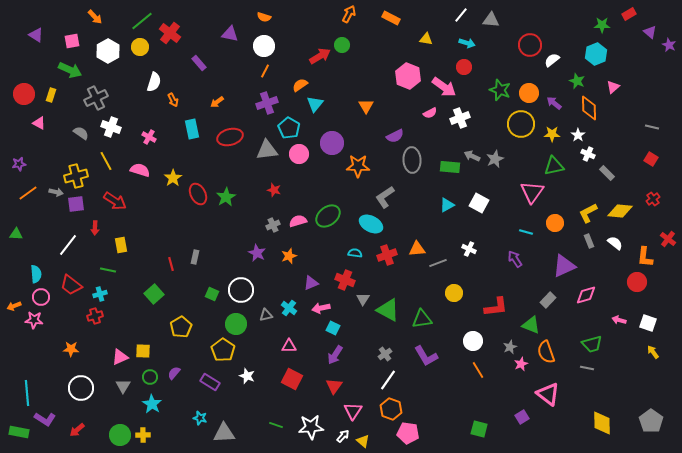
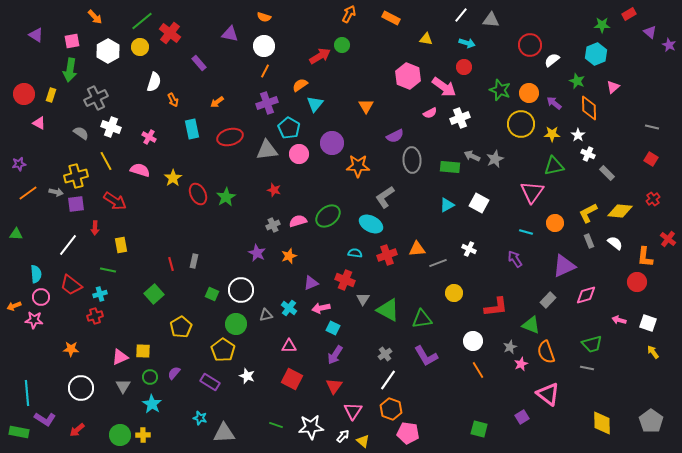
green arrow at (70, 70): rotated 75 degrees clockwise
gray rectangle at (195, 257): moved 1 px left, 4 px down
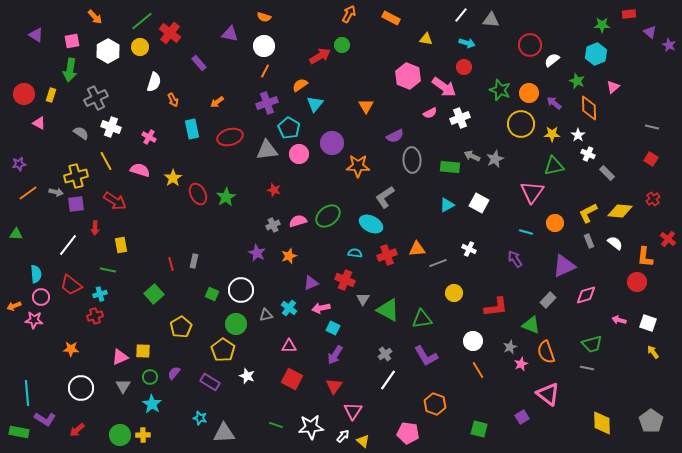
red rectangle at (629, 14): rotated 24 degrees clockwise
orange hexagon at (391, 409): moved 44 px right, 5 px up
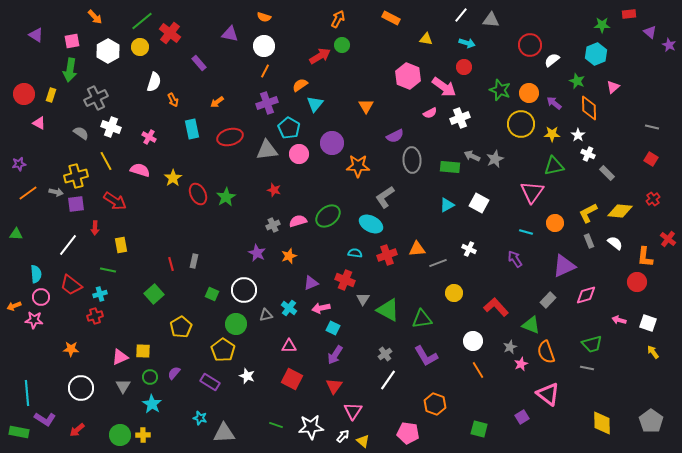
orange arrow at (349, 14): moved 11 px left, 5 px down
white circle at (241, 290): moved 3 px right
red L-shape at (496, 307): rotated 125 degrees counterclockwise
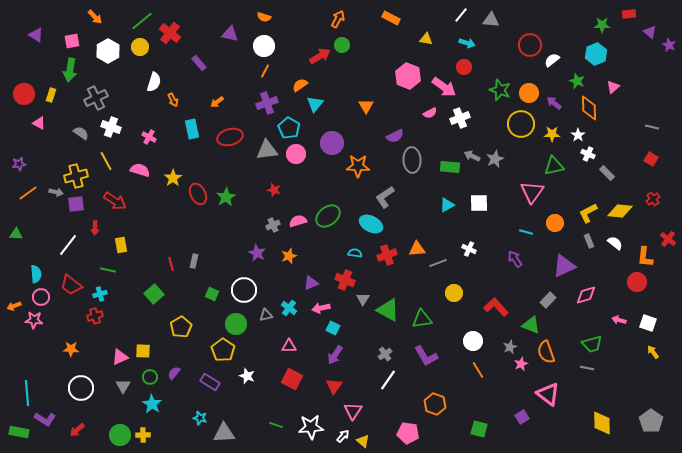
pink circle at (299, 154): moved 3 px left
white square at (479, 203): rotated 30 degrees counterclockwise
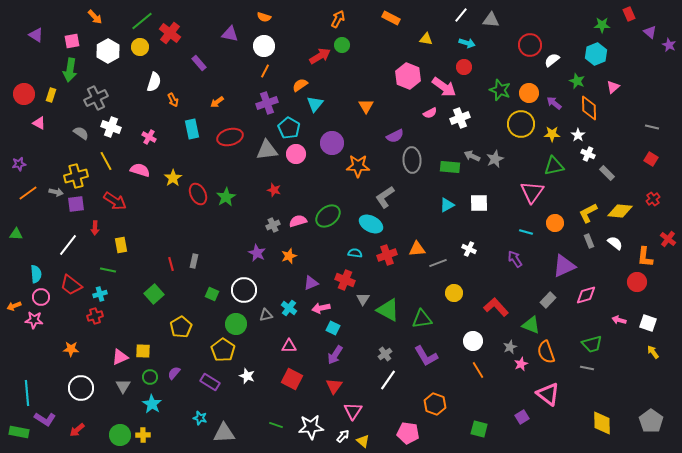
red rectangle at (629, 14): rotated 72 degrees clockwise
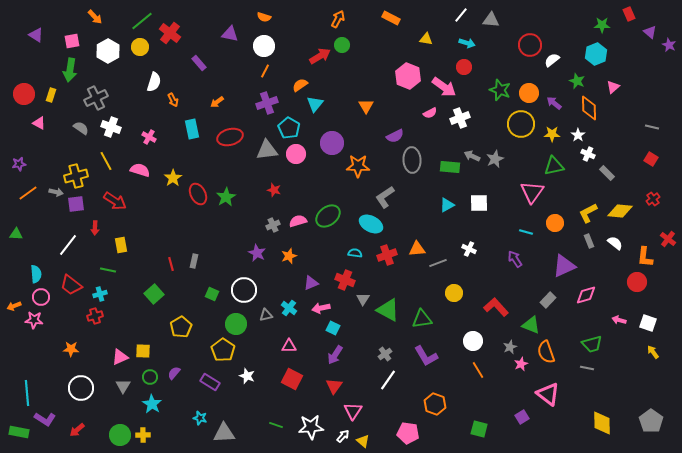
gray semicircle at (81, 133): moved 5 px up
